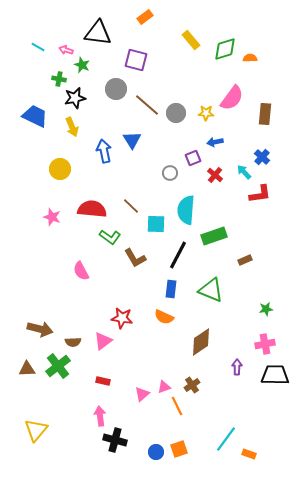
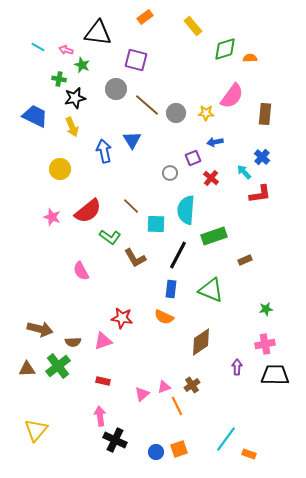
yellow rectangle at (191, 40): moved 2 px right, 14 px up
pink semicircle at (232, 98): moved 2 px up
red cross at (215, 175): moved 4 px left, 3 px down
red semicircle at (92, 209): moved 4 px left, 2 px down; rotated 136 degrees clockwise
pink triangle at (103, 341): rotated 18 degrees clockwise
black cross at (115, 440): rotated 10 degrees clockwise
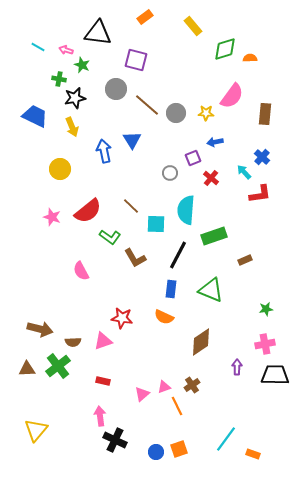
orange rectangle at (249, 454): moved 4 px right
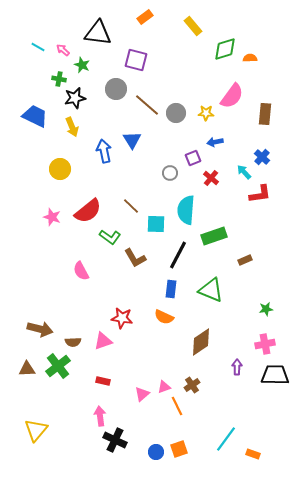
pink arrow at (66, 50): moved 3 px left; rotated 24 degrees clockwise
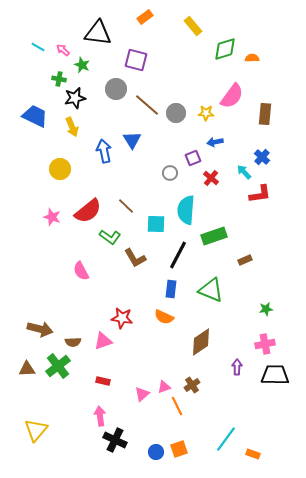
orange semicircle at (250, 58): moved 2 px right
brown line at (131, 206): moved 5 px left
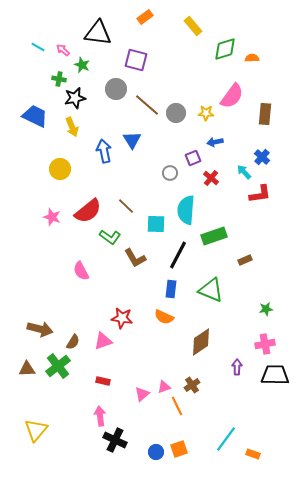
brown semicircle at (73, 342): rotated 56 degrees counterclockwise
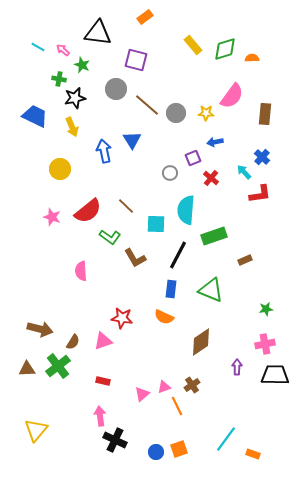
yellow rectangle at (193, 26): moved 19 px down
pink semicircle at (81, 271): rotated 24 degrees clockwise
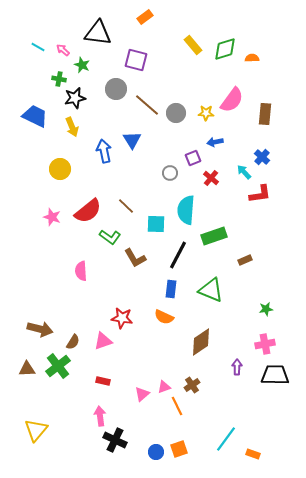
pink semicircle at (232, 96): moved 4 px down
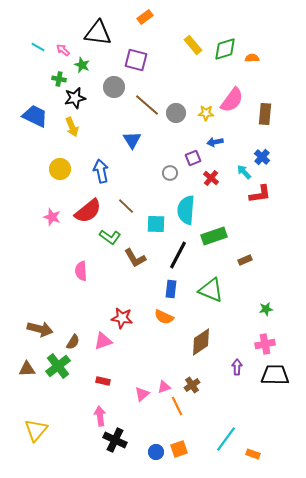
gray circle at (116, 89): moved 2 px left, 2 px up
blue arrow at (104, 151): moved 3 px left, 20 px down
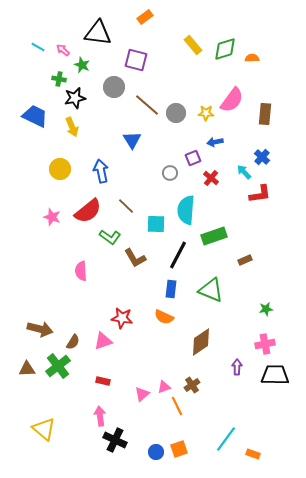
yellow triangle at (36, 430): moved 8 px right, 1 px up; rotated 30 degrees counterclockwise
